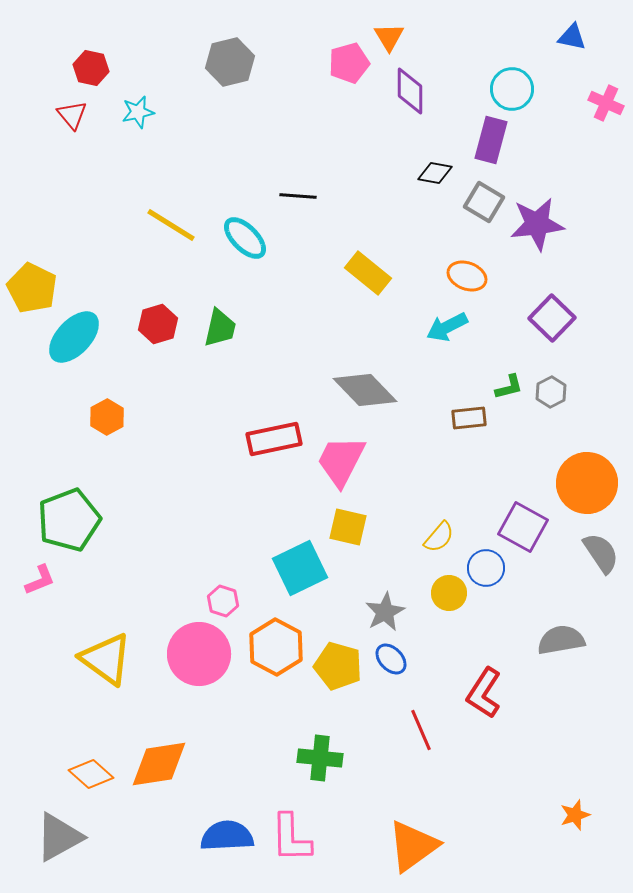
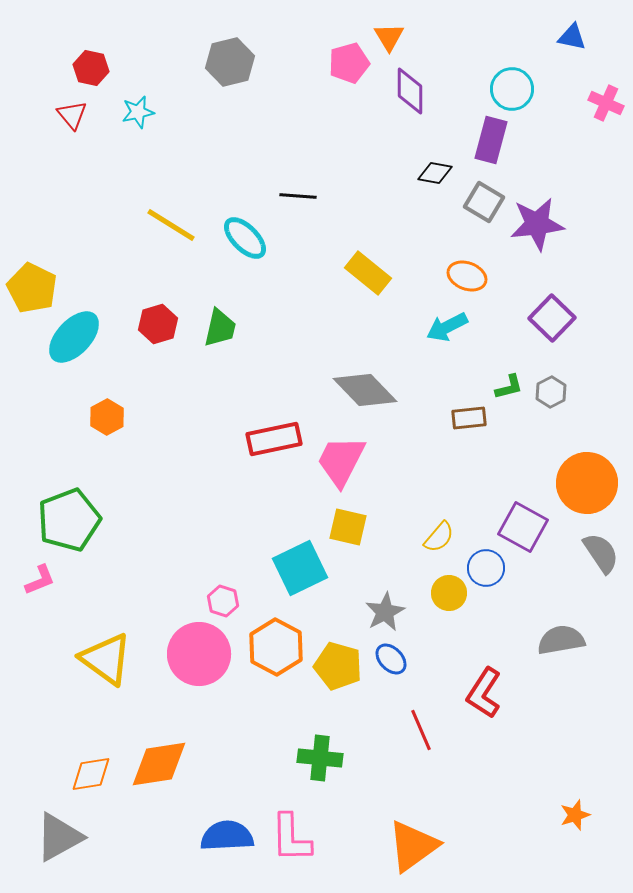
orange diamond at (91, 774): rotated 51 degrees counterclockwise
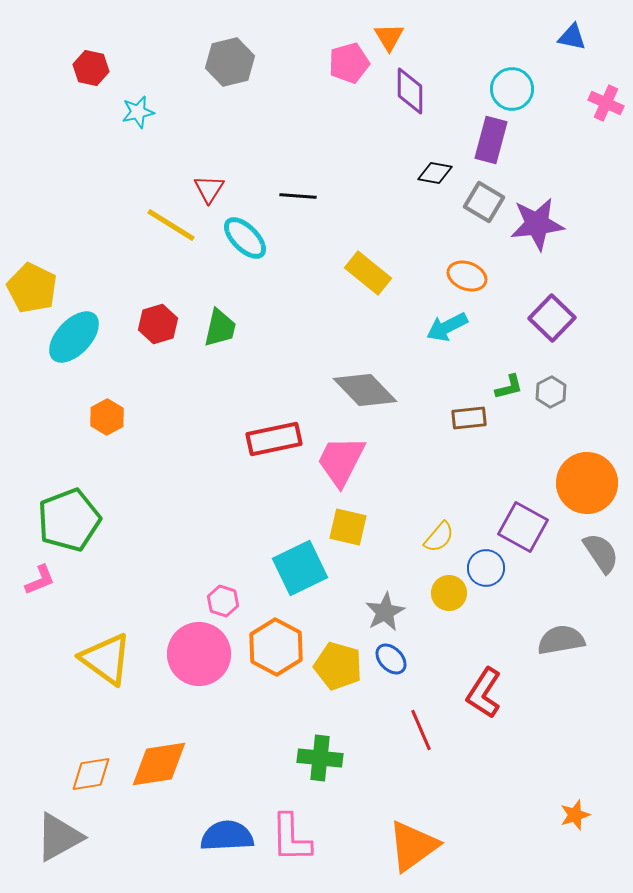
red triangle at (72, 115): moved 137 px right, 74 px down; rotated 12 degrees clockwise
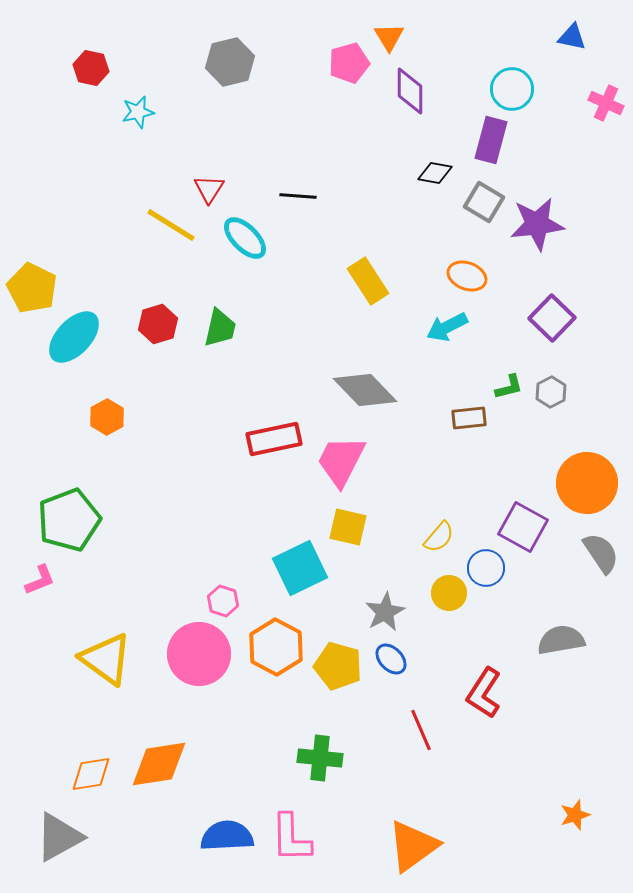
yellow rectangle at (368, 273): moved 8 px down; rotated 18 degrees clockwise
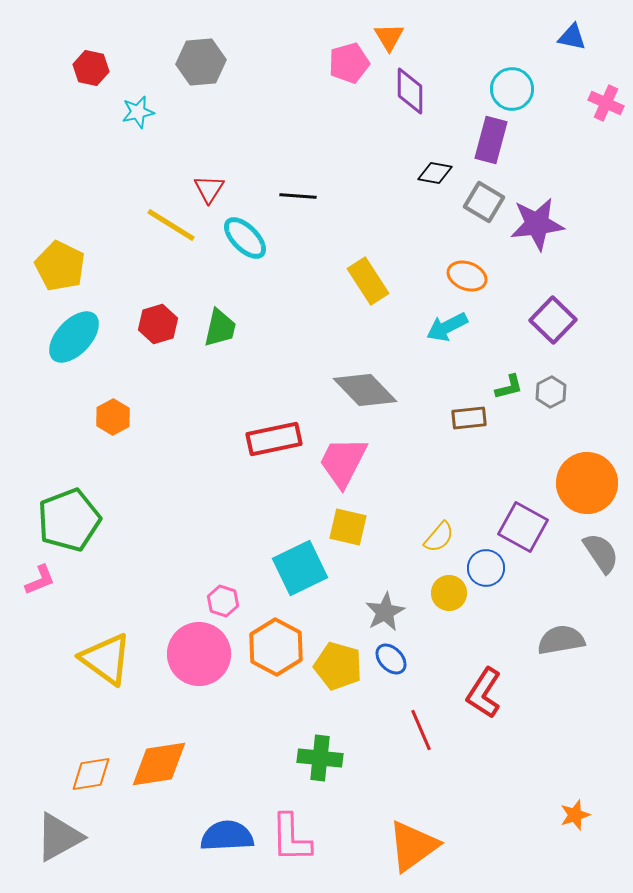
gray hexagon at (230, 62): moved 29 px left; rotated 9 degrees clockwise
yellow pentagon at (32, 288): moved 28 px right, 22 px up
purple square at (552, 318): moved 1 px right, 2 px down
orange hexagon at (107, 417): moved 6 px right
pink trapezoid at (341, 461): moved 2 px right, 1 px down
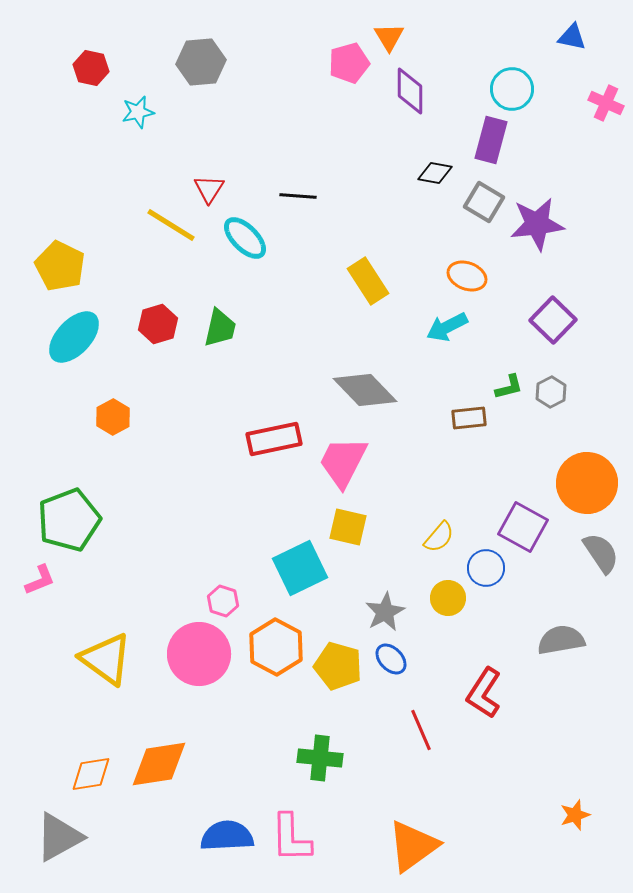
yellow circle at (449, 593): moved 1 px left, 5 px down
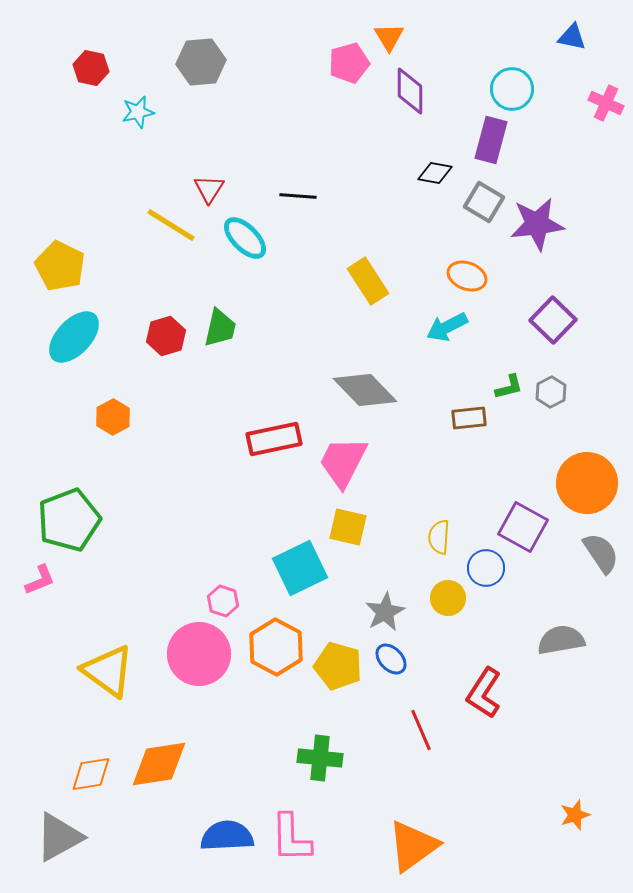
red hexagon at (158, 324): moved 8 px right, 12 px down
yellow semicircle at (439, 537): rotated 144 degrees clockwise
yellow triangle at (106, 659): moved 2 px right, 12 px down
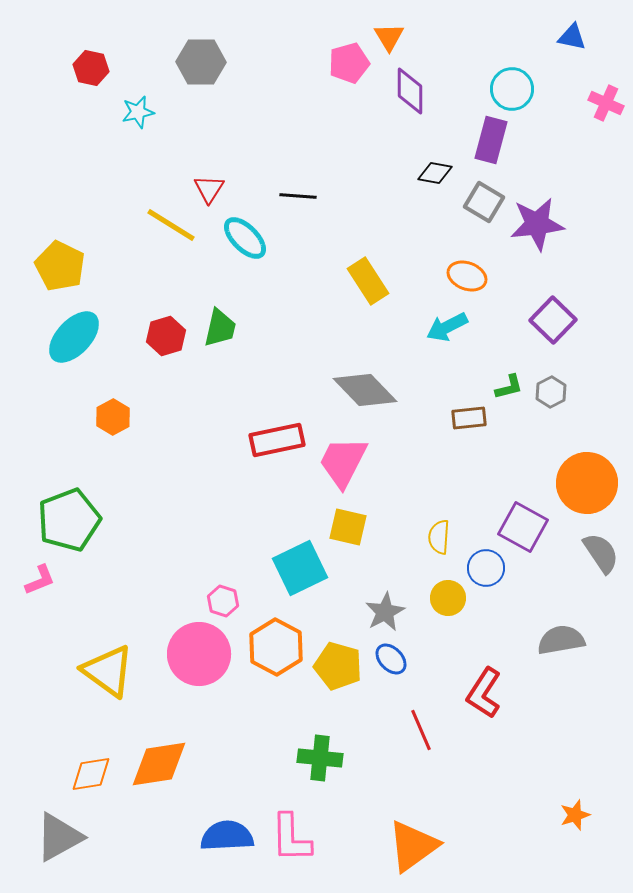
gray hexagon at (201, 62): rotated 6 degrees clockwise
red rectangle at (274, 439): moved 3 px right, 1 px down
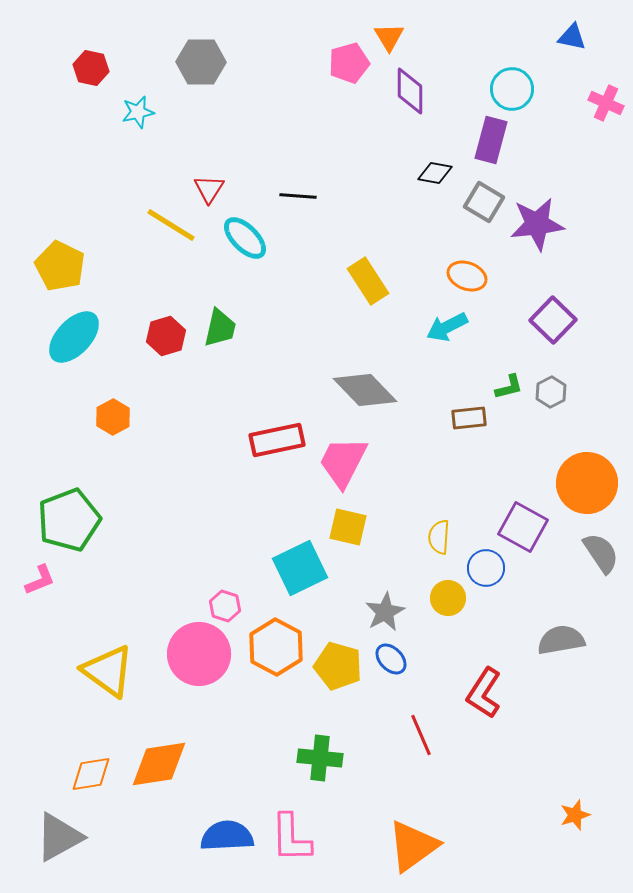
pink hexagon at (223, 601): moved 2 px right, 5 px down
red line at (421, 730): moved 5 px down
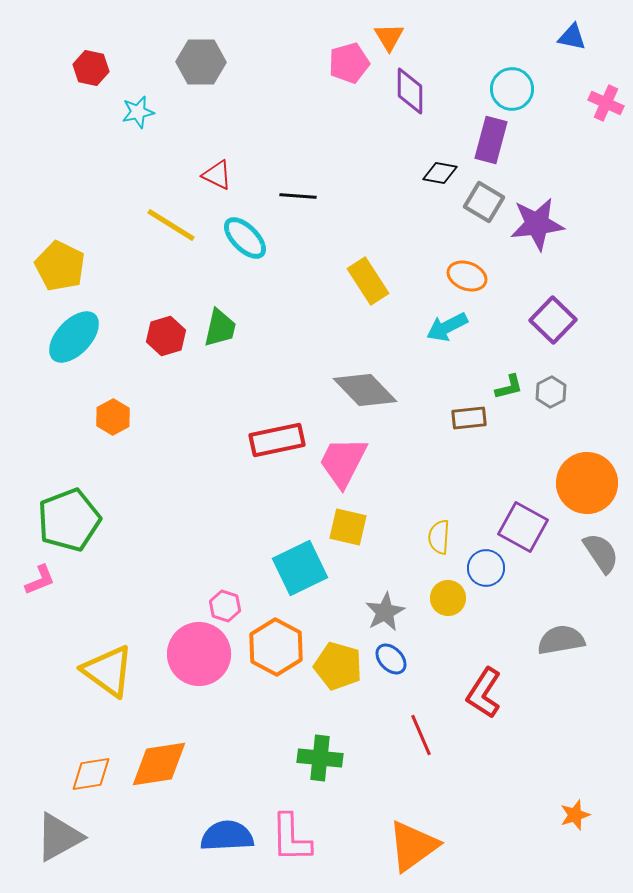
black diamond at (435, 173): moved 5 px right
red triangle at (209, 189): moved 8 px right, 14 px up; rotated 36 degrees counterclockwise
